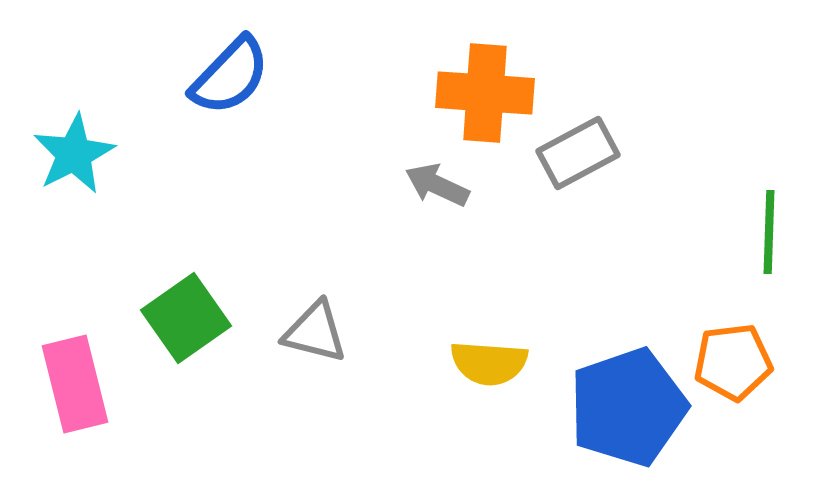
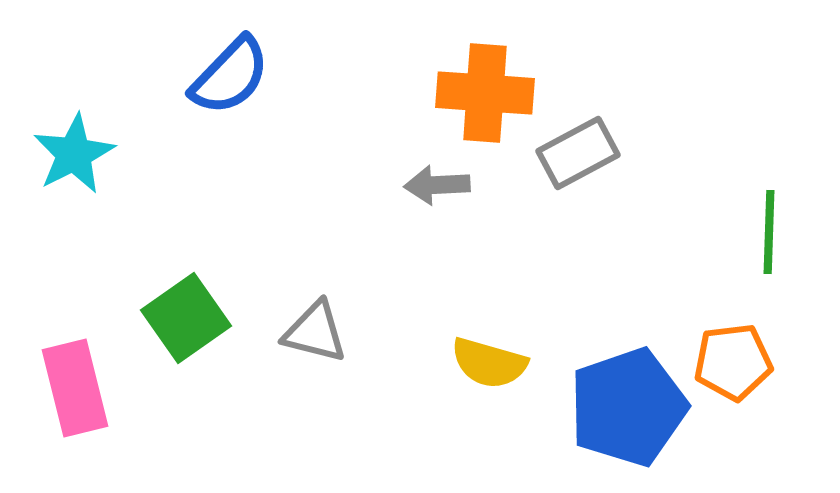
gray arrow: rotated 28 degrees counterclockwise
yellow semicircle: rotated 12 degrees clockwise
pink rectangle: moved 4 px down
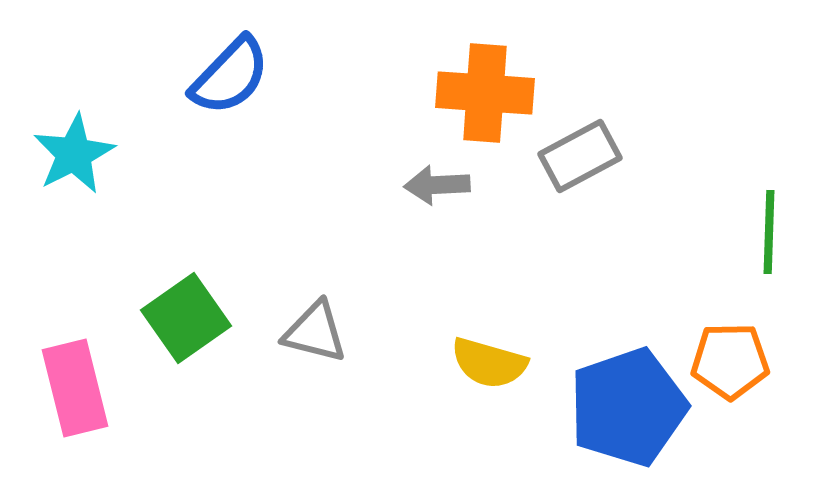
gray rectangle: moved 2 px right, 3 px down
orange pentagon: moved 3 px left, 1 px up; rotated 6 degrees clockwise
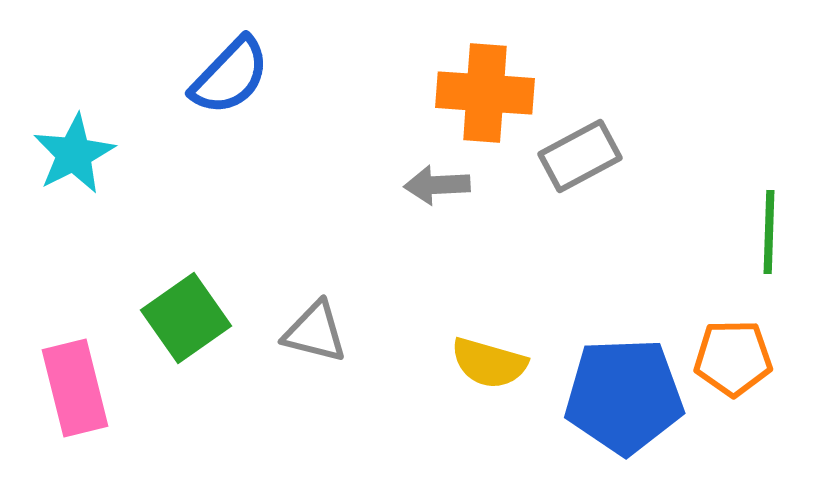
orange pentagon: moved 3 px right, 3 px up
blue pentagon: moved 4 px left, 11 px up; rotated 17 degrees clockwise
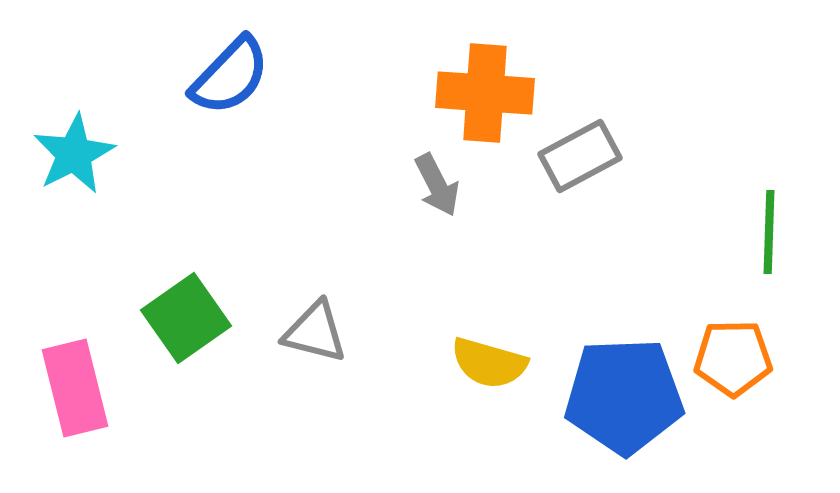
gray arrow: rotated 114 degrees counterclockwise
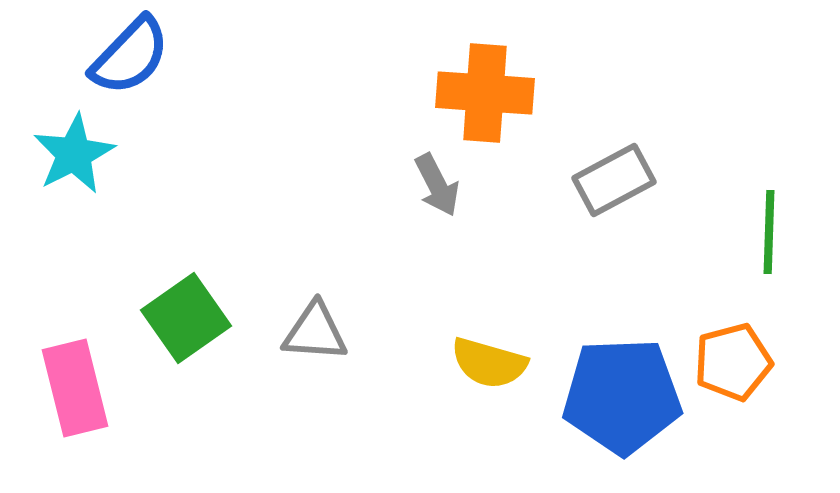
blue semicircle: moved 100 px left, 20 px up
gray rectangle: moved 34 px right, 24 px down
gray triangle: rotated 10 degrees counterclockwise
orange pentagon: moved 4 px down; rotated 14 degrees counterclockwise
blue pentagon: moved 2 px left
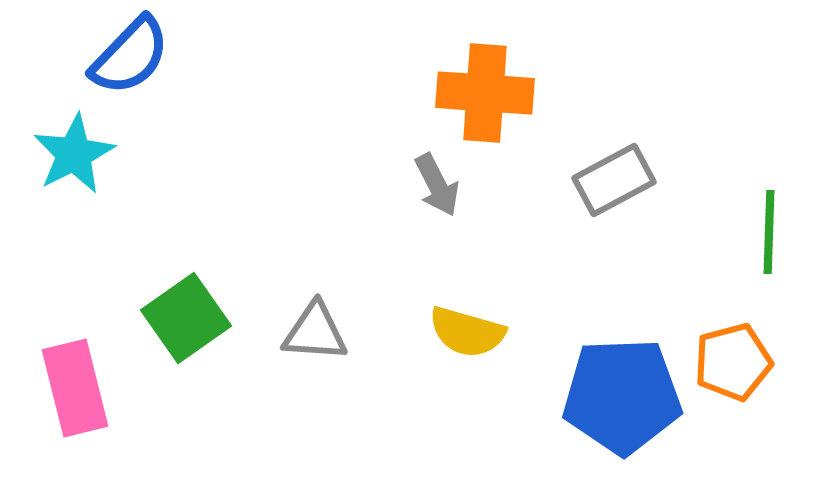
yellow semicircle: moved 22 px left, 31 px up
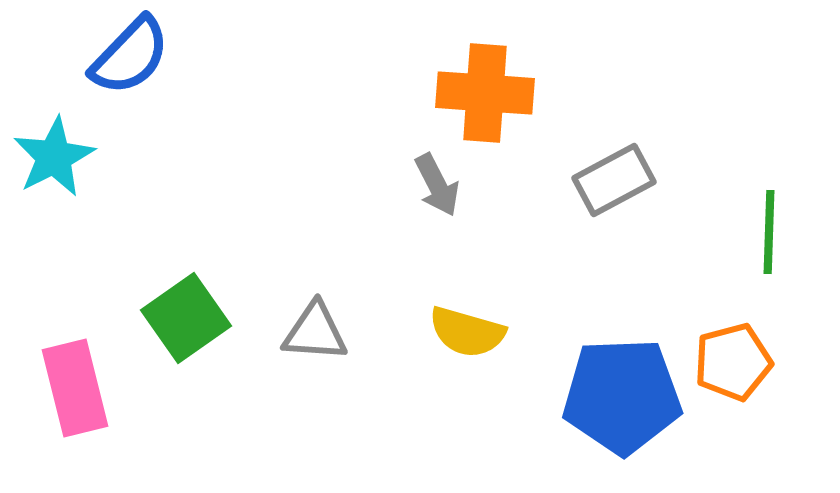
cyan star: moved 20 px left, 3 px down
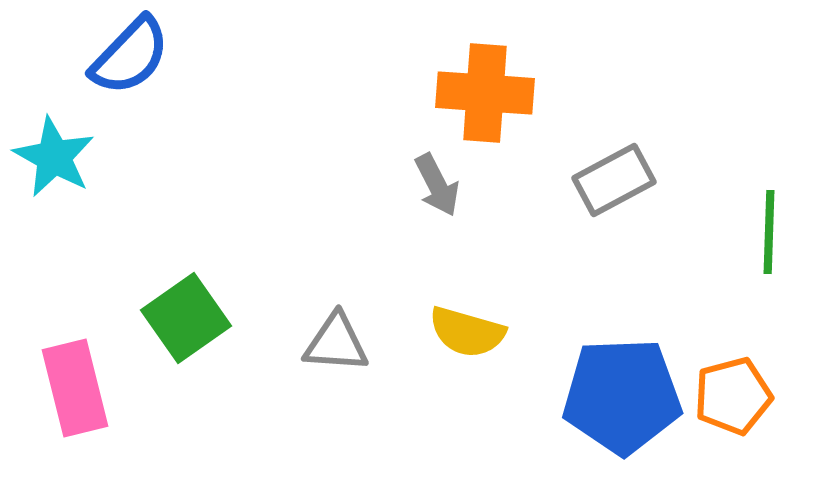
cyan star: rotated 16 degrees counterclockwise
gray triangle: moved 21 px right, 11 px down
orange pentagon: moved 34 px down
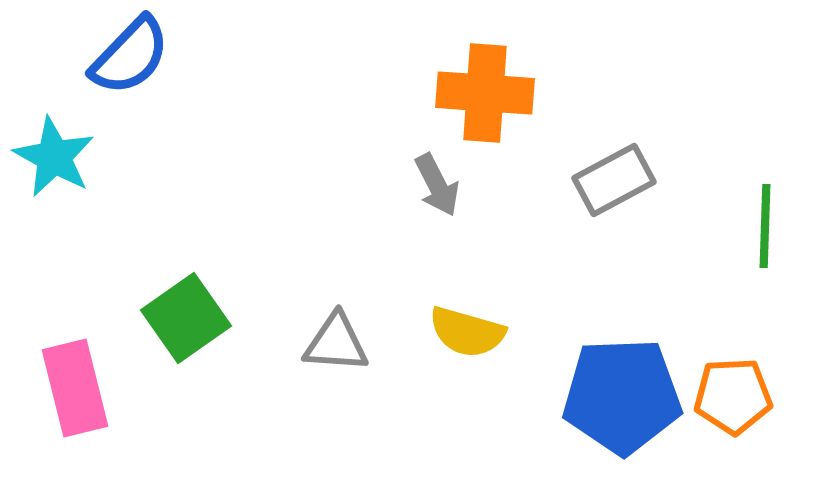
green line: moved 4 px left, 6 px up
orange pentagon: rotated 12 degrees clockwise
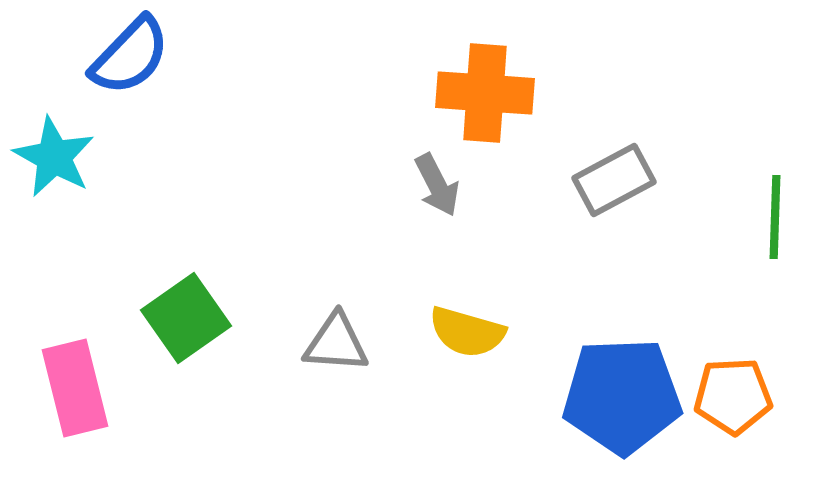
green line: moved 10 px right, 9 px up
